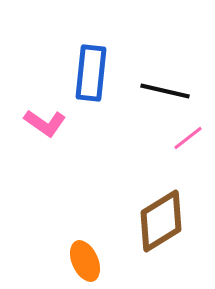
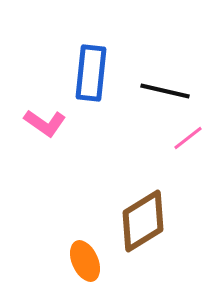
brown diamond: moved 18 px left
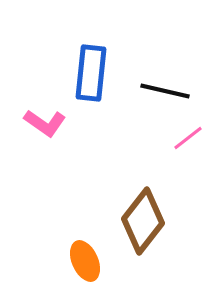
brown diamond: rotated 20 degrees counterclockwise
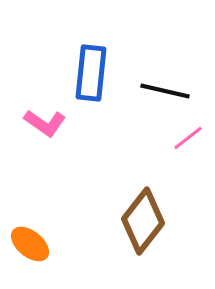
orange ellipse: moved 55 px left, 17 px up; rotated 27 degrees counterclockwise
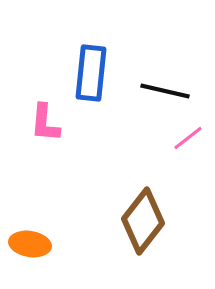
pink L-shape: rotated 60 degrees clockwise
orange ellipse: rotated 30 degrees counterclockwise
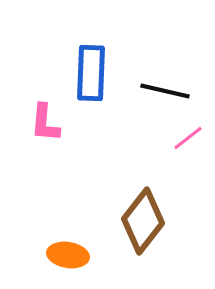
blue rectangle: rotated 4 degrees counterclockwise
orange ellipse: moved 38 px right, 11 px down
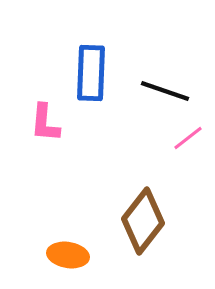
black line: rotated 6 degrees clockwise
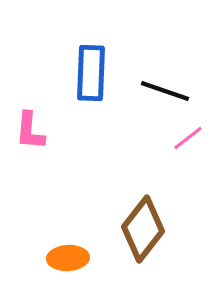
pink L-shape: moved 15 px left, 8 px down
brown diamond: moved 8 px down
orange ellipse: moved 3 px down; rotated 12 degrees counterclockwise
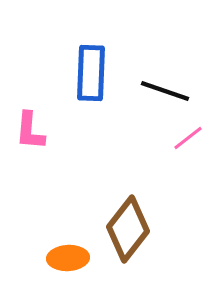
brown diamond: moved 15 px left
